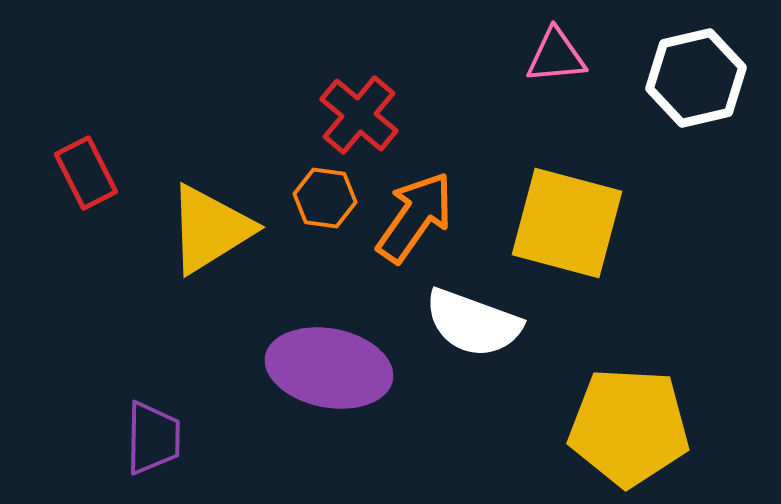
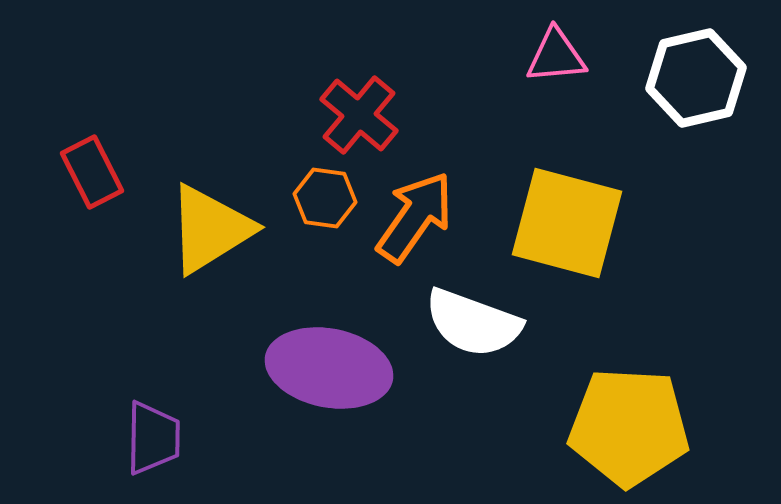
red rectangle: moved 6 px right, 1 px up
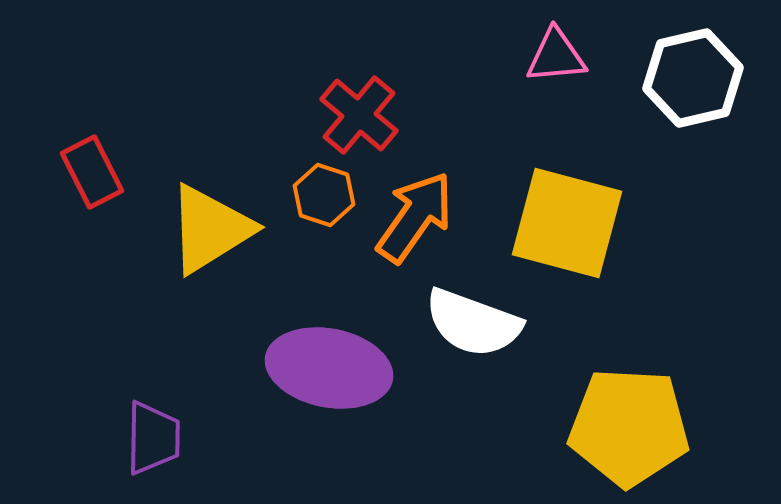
white hexagon: moved 3 px left
orange hexagon: moved 1 px left, 3 px up; rotated 10 degrees clockwise
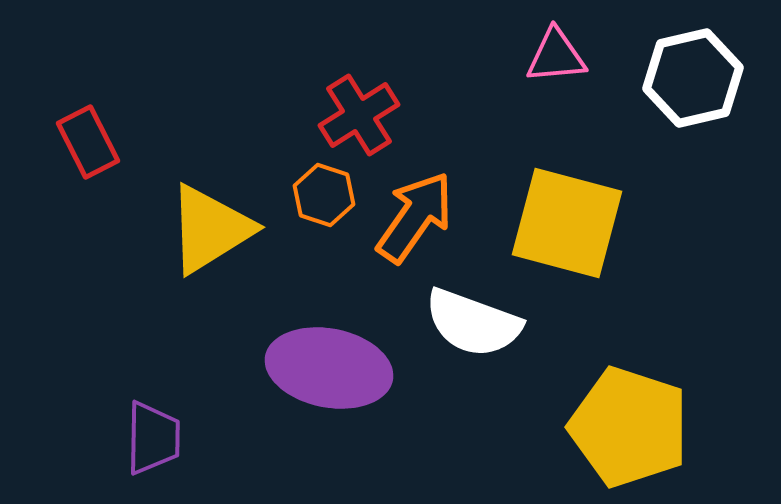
red cross: rotated 18 degrees clockwise
red rectangle: moved 4 px left, 30 px up
yellow pentagon: rotated 15 degrees clockwise
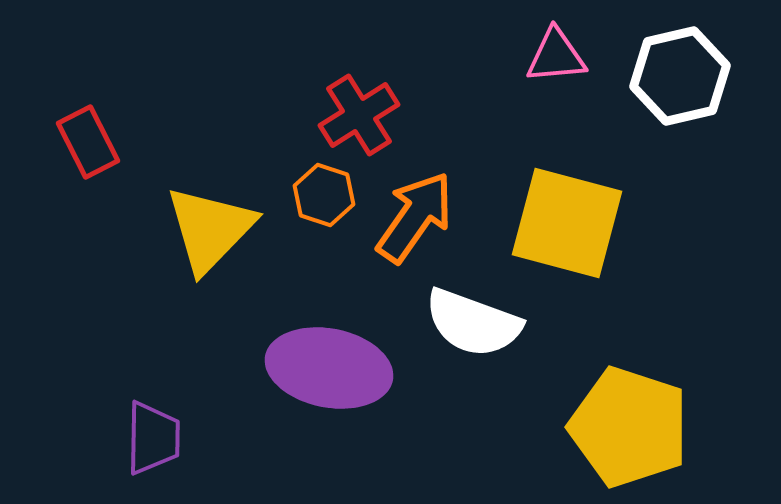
white hexagon: moved 13 px left, 2 px up
yellow triangle: rotated 14 degrees counterclockwise
